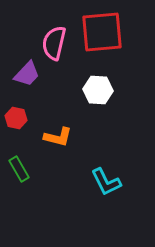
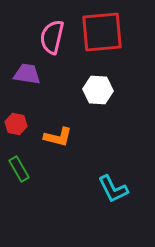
pink semicircle: moved 2 px left, 6 px up
purple trapezoid: rotated 124 degrees counterclockwise
red hexagon: moved 6 px down
cyan L-shape: moved 7 px right, 7 px down
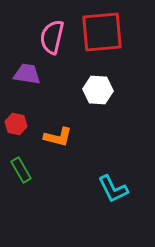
green rectangle: moved 2 px right, 1 px down
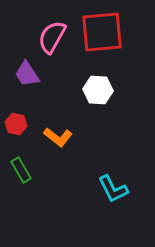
pink semicircle: rotated 16 degrees clockwise
purple trapezoid: rotated 132 degrees counterclockwise
orange L-shape: rotated 24 degrees clockwise
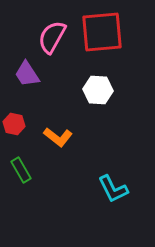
red hexagon: moved 2 px left
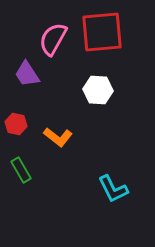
pink semicircle: moved 1 px right, 2 px down
red hexagon: moved 2 px right
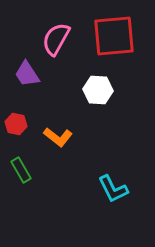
red square: moved 12 px right, 4 px down
pink semicircle: moved 3 px right
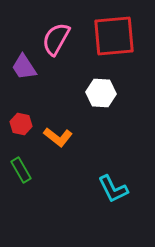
purple trapezoid: moved 3 px left, 7 px up
white hexagon: moved 3 px right, 3 px down
red hexagon: moved 5 px right
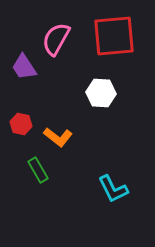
green rectangle: moved 17 px right
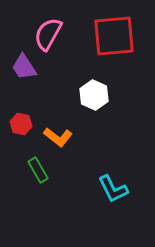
pink semicircle: moved 8 px left, 5 px up
white hexagon: moved 7 px left, 2 px down; rotated 20 degrees clockwise
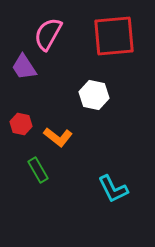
white hexagon: rotated 12 degrees counterclockwise
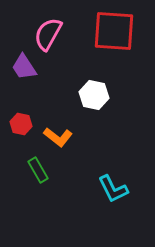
red square: moved 5 px up; rotated 9 degrees clockwise
